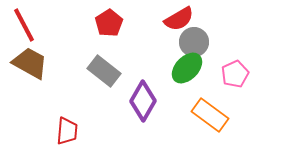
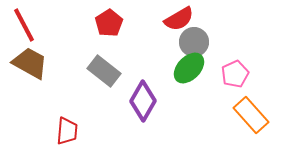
green ellipse: moved 2 px right
orange rectangle: moved 41 px right; rotated 12 degrees clockwise
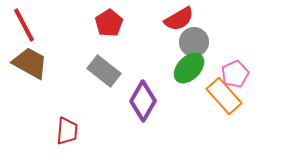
orange rectangle: moved 27 px left, 19 px up
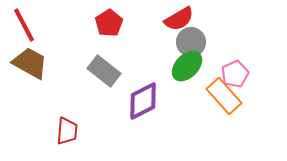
gray circle: moved 3 px left
green ellipse: moved 2 px left, 2 px up
purple diamond: rotated 33 degrees clockwise
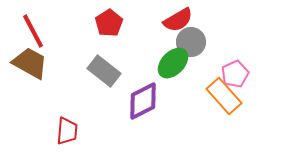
red semicircle: moved 1 px left, 1 px down
red line: moved 9 px right, 6 px down
green ellipse: moved 14 px left, 3 px up
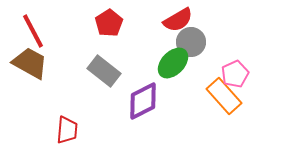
red trapezoid: moved 1 px up
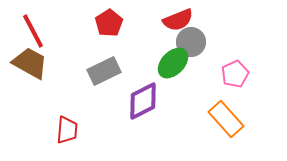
red semicircle: rotated 8 degrees clockwise
gray rectangle: rotated 64 degrees counterclockwise
orange rectangle: moved 2 px right, 23 px down
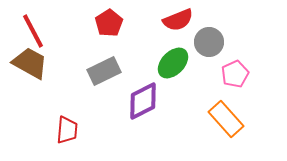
gray circle: moved 18 px right
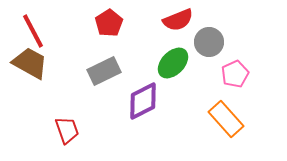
red trapezoid: rotated 24 degrees counterclockwise
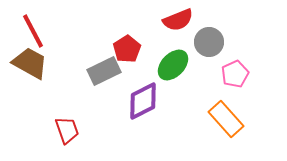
red pentagon: moved 18 px right, 26 px down
green ellipse: moved 2 px down
